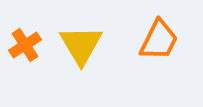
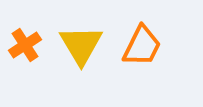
orange trapezoid: moved 17 px left, 6 px down
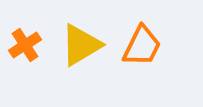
yellow triangle: rotated 30 degrees clockwise
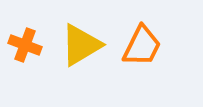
orange cross: rotated 36 degrees counterclockwise
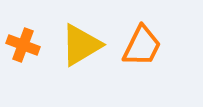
orange cross: moved 2 px left
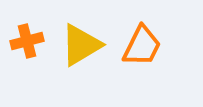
orange cross: moved 4 px right, 4 px up; rotated 36 degrees counterclockwise
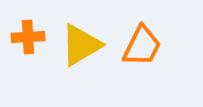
orange cross: moved 1 px right, 4 px up; rotated 12 degrees clockwise
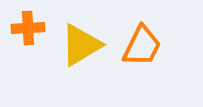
orange cross: moved 9 px up
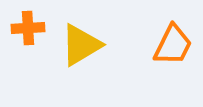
orange trapezoid: moved 31 px right, 1 px up
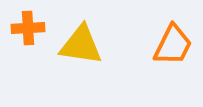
yellow triangle: rotated 39 degrees clockwise
